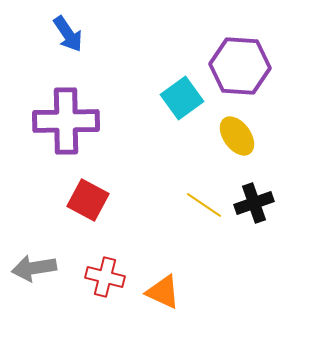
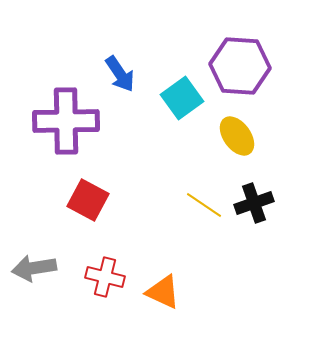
blue arrow: moved 52 px right, 40 px down
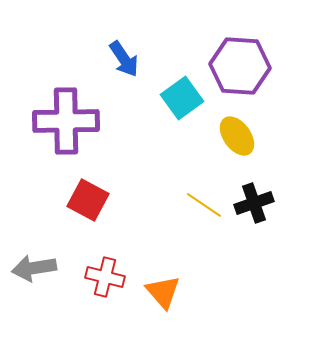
blue arrow: moved 4 px right, 15 px up
orange triangle: rotated 24 degrees clockwise
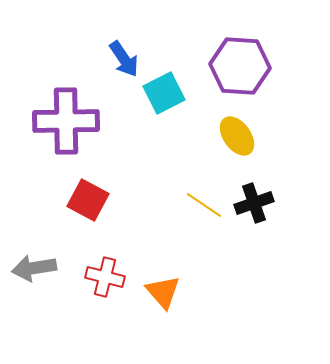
cyan square: moved 18 px left, 5 px up; rotated 9 degrees clockwise
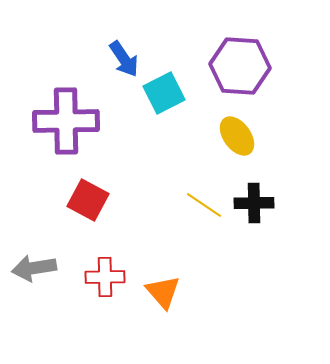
black cross: rotated 18 degrees clockwise
red cross: rotated 15 degrees counterclockwise
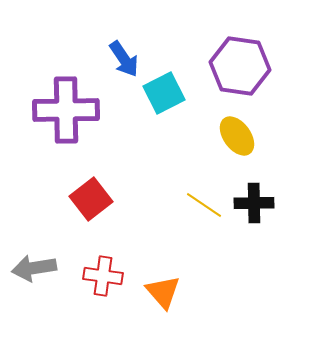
purple hexagon: rotated 4 degrees clockwise
purple cross: moved 11 px up
red square: moved 3 px right, 1 px up; rotated 24 degrees clockwise
red cross: moved 2 px left, 1 px up; rotated 9 degrees clockwise
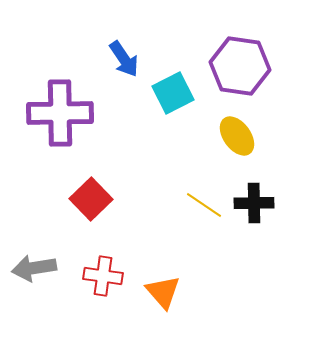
cyan square: moved 9 px right
purple cross: moved 6 px left, 3 px down
red square: rotated 6 degrees counterclockwise
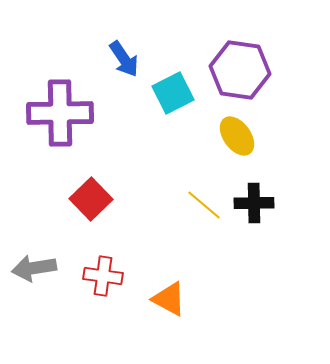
purple hexagon: moved 4 px down
yellow line: rotated 6 degrees clockwise
orange triangle: moved 6 px right, 7 px down; rotated 21 degrees counterclockwise
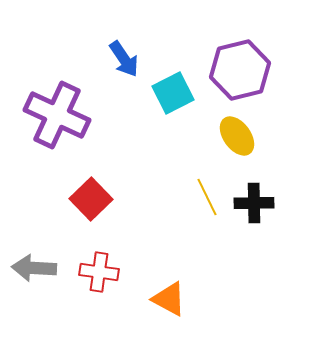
purple hexagon: rotated 22 degrees counterclockwise
purple cross: moved 3 px left, 2 px down; rotated 26 degrees clockwise
yellow line: moved 3 px right, 8 px up; rotated 24 degrees clockwise
gray arrow: rotated 12 degrees clockwise
red cross: moved 4 px left, 4 px up
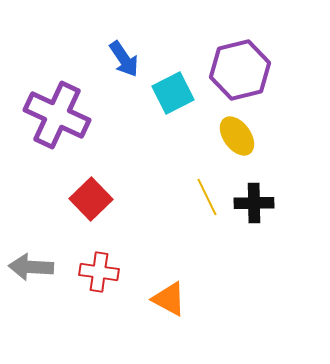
gray arrow: moved 3 px left, 1 px up
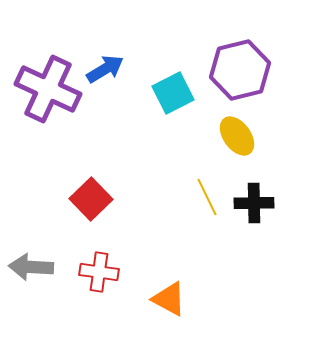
blue arrow: moved 19 px left, 10 px down; rotated 87 degrees counterclockwise
purple cross: moved 9 px left, 26 px up
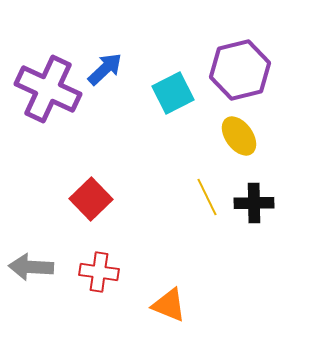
blue arrow: rotated 12 degrees counterclockwise
yellow ellipse: moved 2 px right
orange triangle: moved 6 px down; rotated 6 degrees counterclockwise
